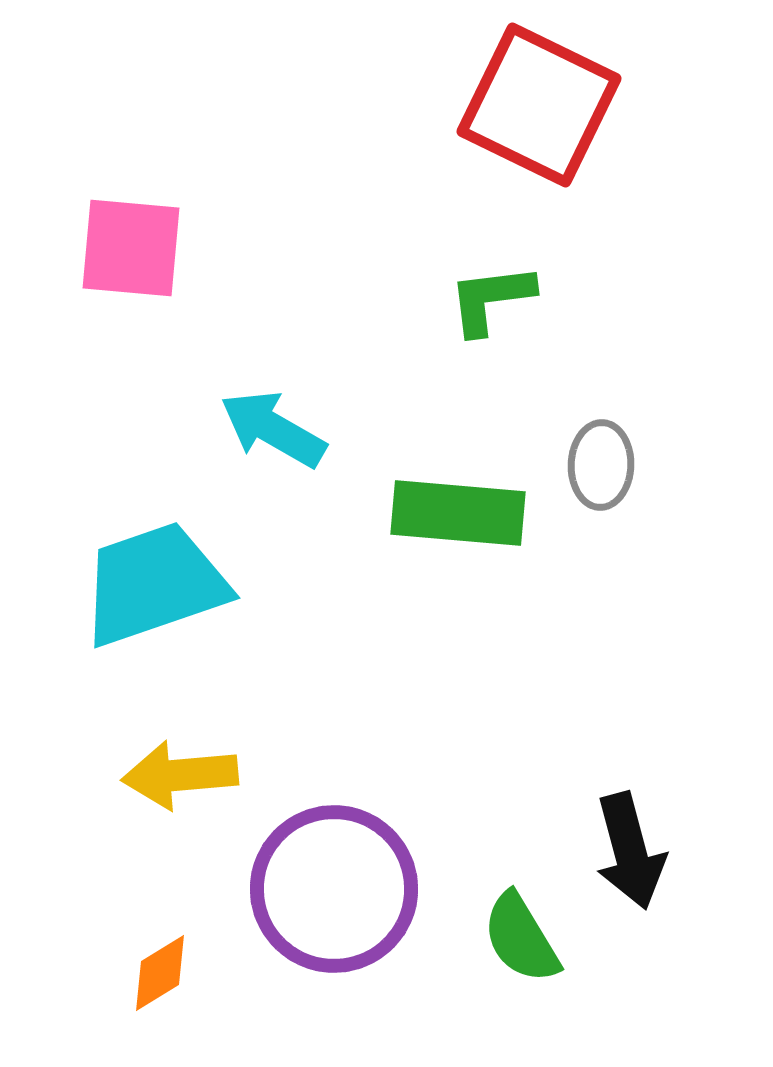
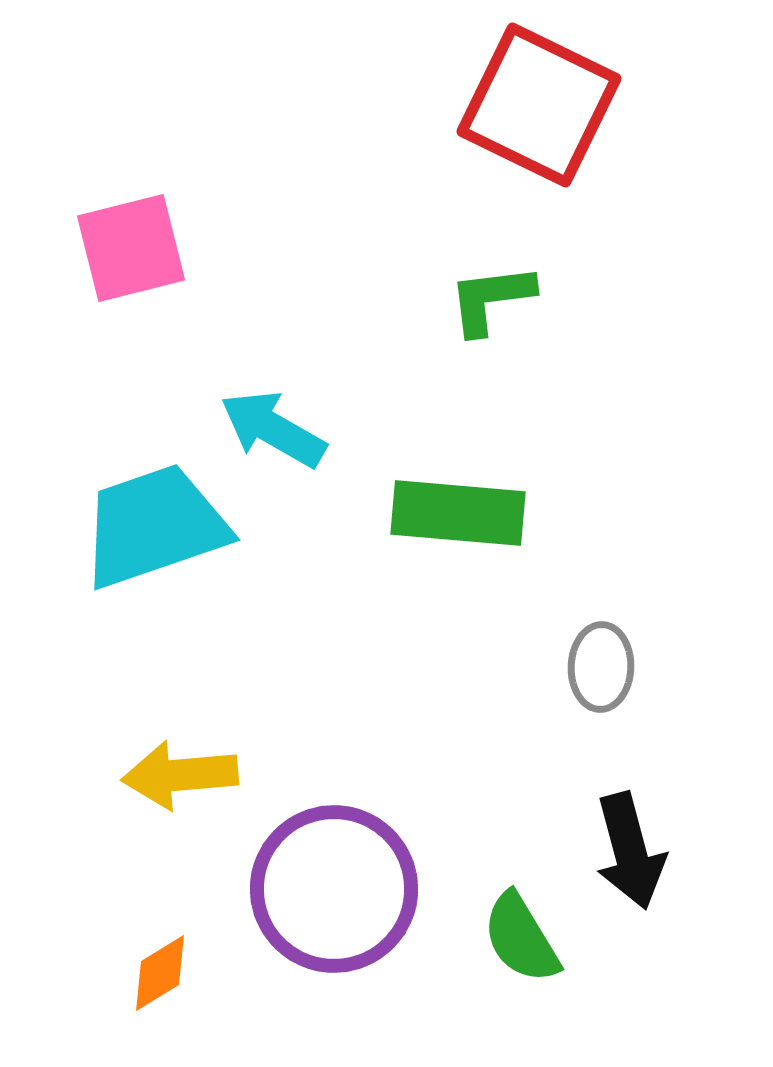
pink square: rotated 19 degrees counterclockwise
gray ellipse: moved 202 px down
cyan trapezoid: moved 58 px up
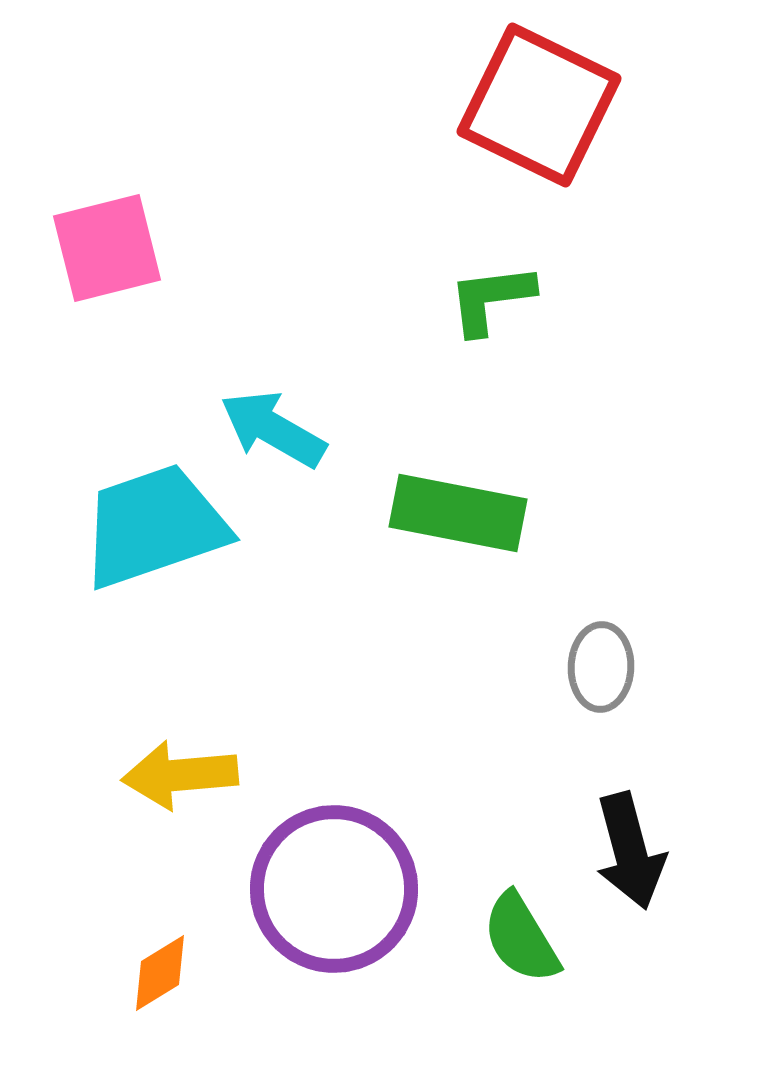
pink square: moved 24 px left
green rectangle: rotated 6 degrees clockwise
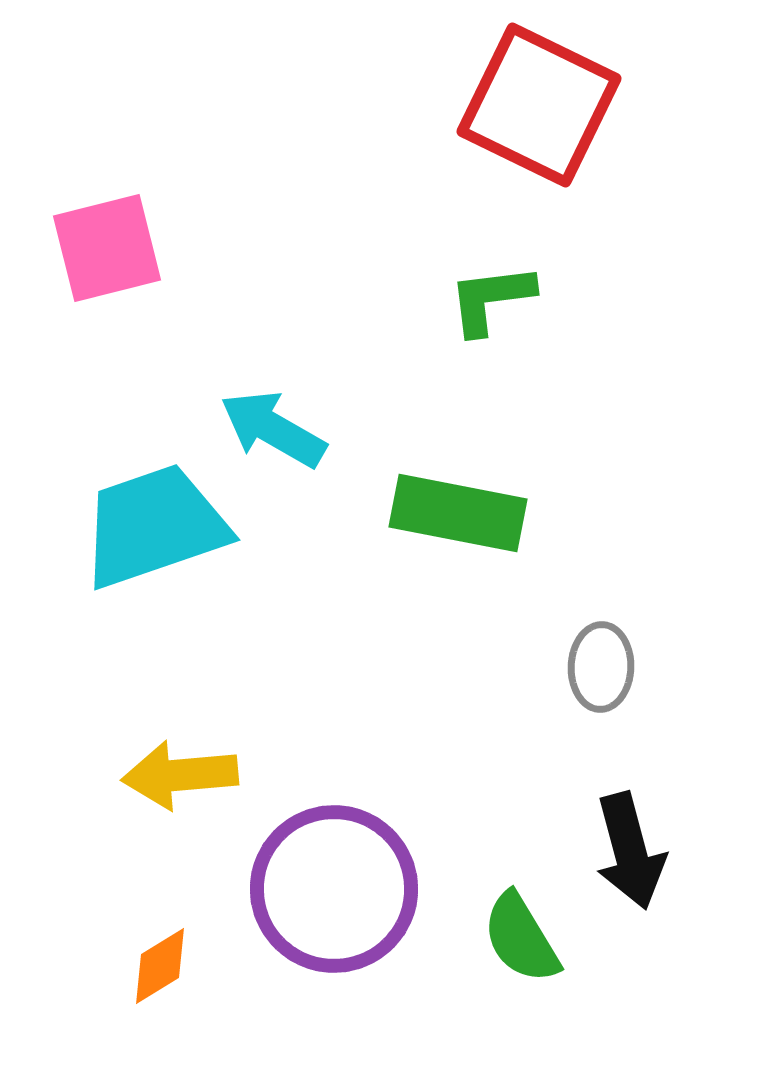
orange diamond: moved 7 px up
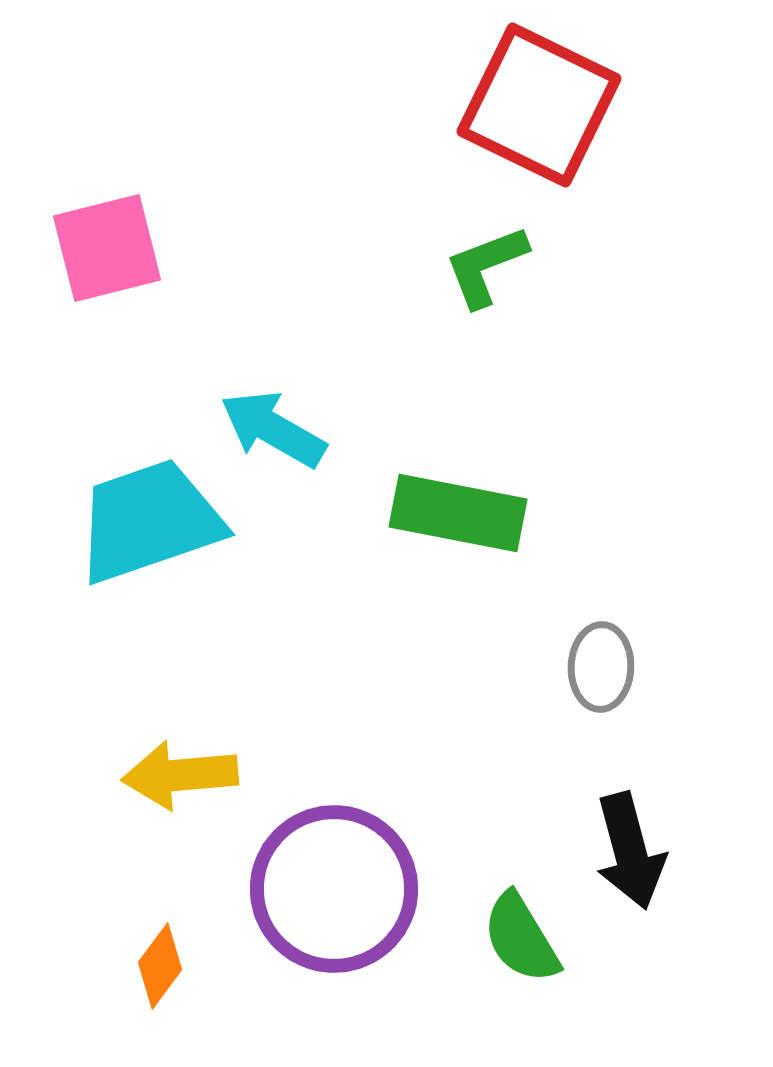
green L-shape: moved 5 px left, 33 px up; rotated 14 degrees counterclockwise
cyan trapezoid: moved 5 px left, 5 px up
orange diamond: rotated 22 degrees counterclockwise
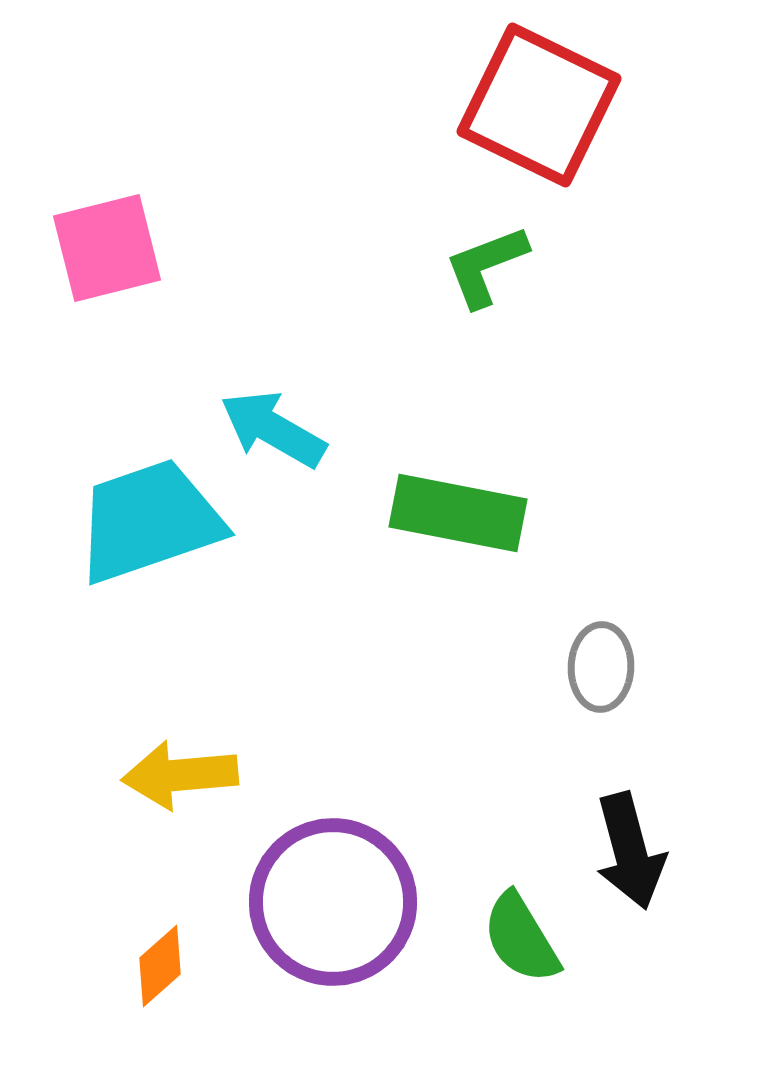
purple circle: moved 1 px left, 13 px down
orange diamond: rotated 12 degrees clockwise
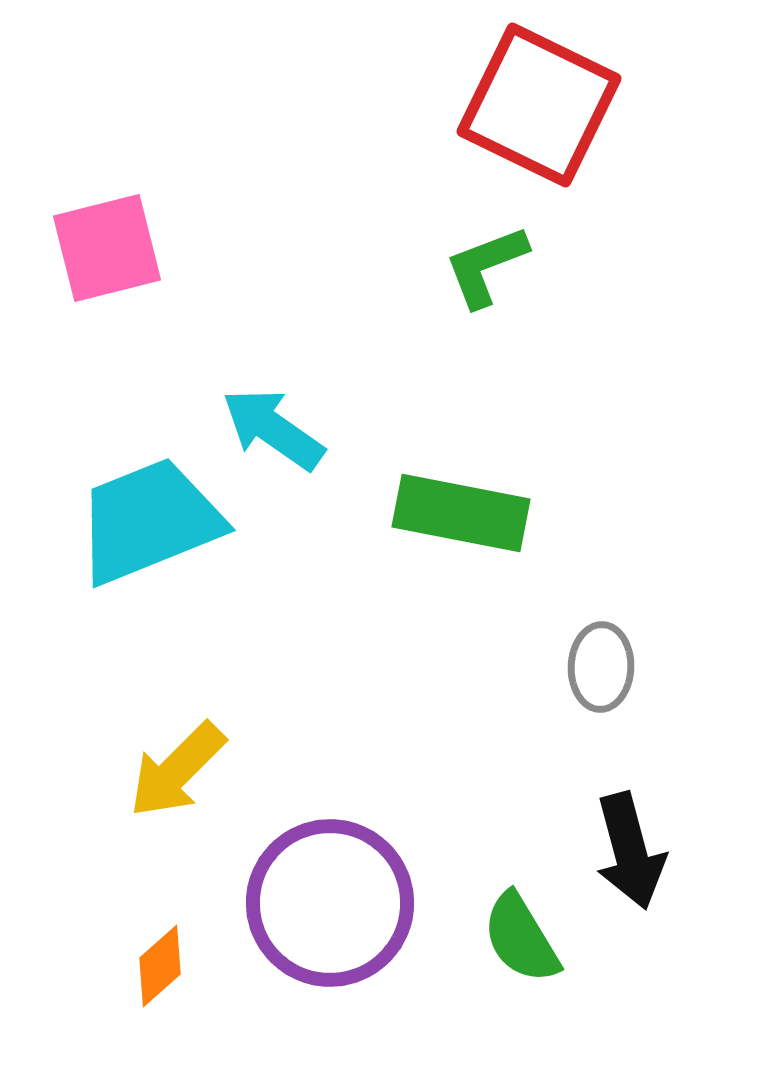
cyan arrow: rotated 5 degrees clockwise
green rectangle: moved 3 px right
cyan trapezoid: rotated 3 degrees counterclockwise
yellow arrow: moved 3 px left, 5 px up; rotated 40 degrees counterclockwise
purple circle: moved 3 px left, 1 px down
